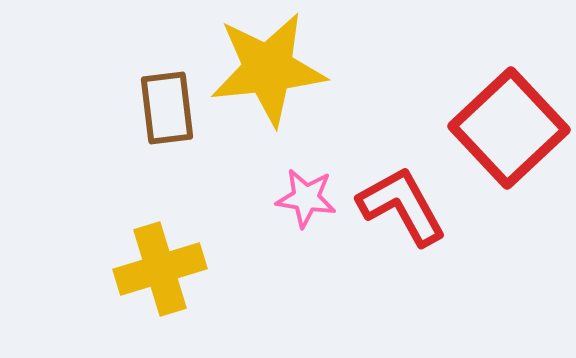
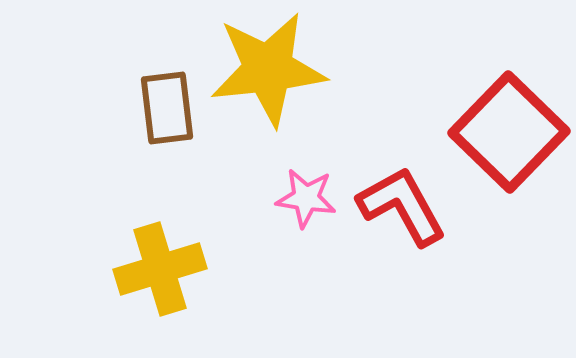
red square: moved 4 px down; rotated 3 degrees counterclockwise
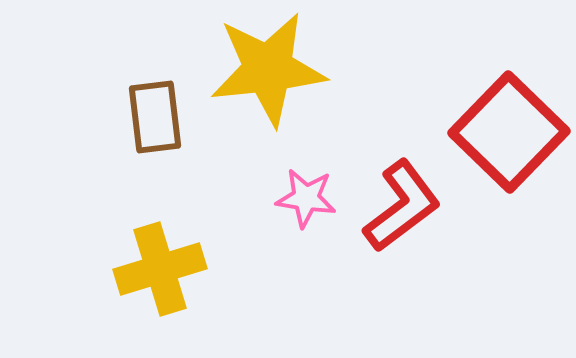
brown rectangle: moved 12 px left, 9 px down
red L-shape: rotated 82 degrees clockwise
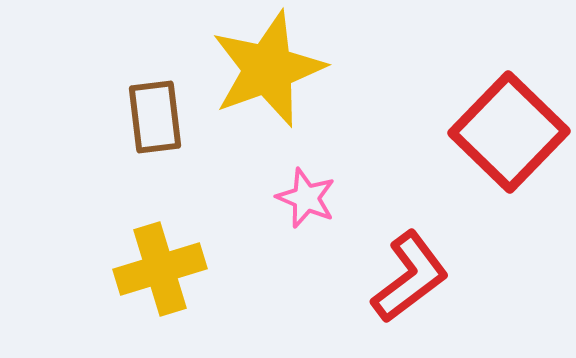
yellow star: rotated 14 degrees counterclockwise
pink star: rotated 14 degrees clockwise
red L-shape: moved 8 px right, 71 px down
